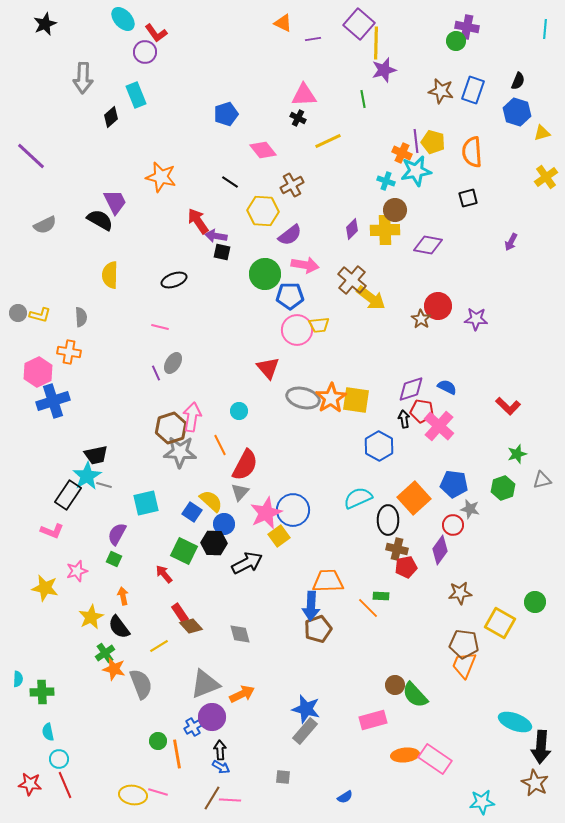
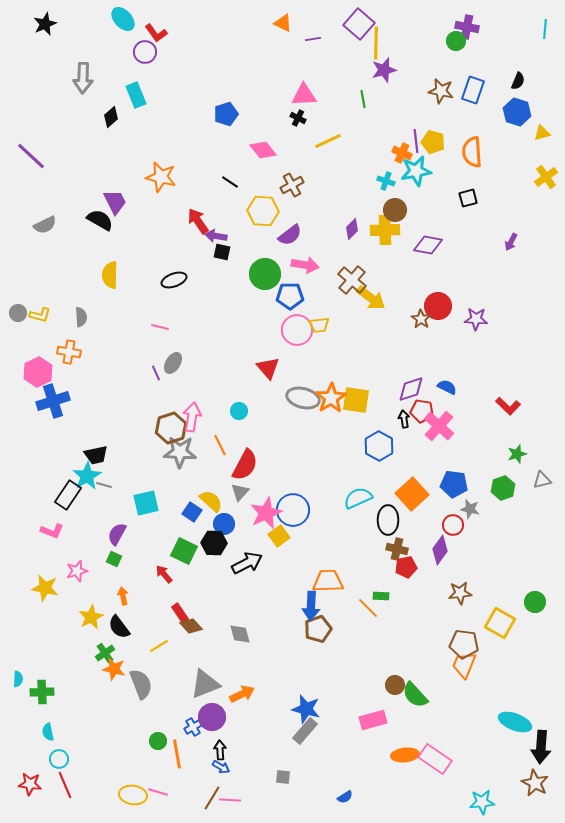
orange square at (414, 498): moved 2 px left, 4 px up
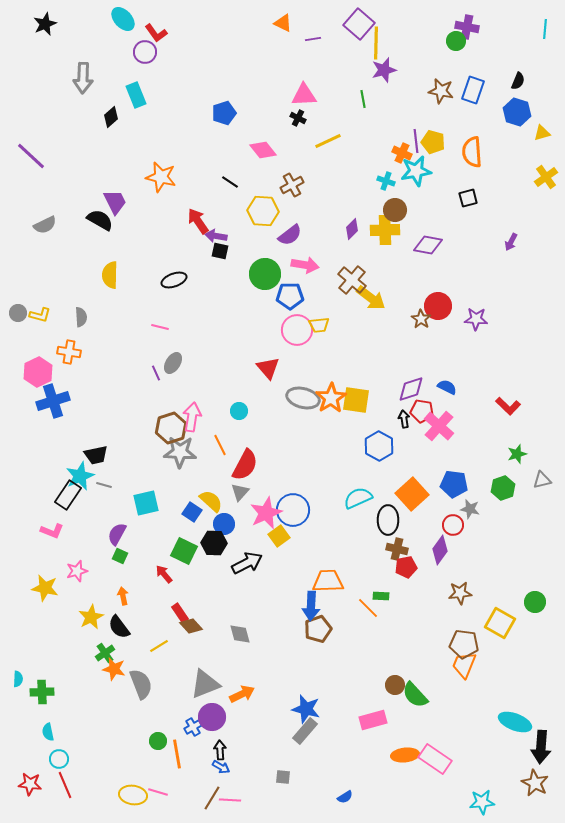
blue pentagon at (226, 114): moved 2 px left, 1 px up
black square at (222, 252): moved 2 px left, 1 px up
cyan star at (87, 476): moved 7 px left; rotated 8 degrees clockwise
green square at (114, 559): moved 6 px right, 3 px up
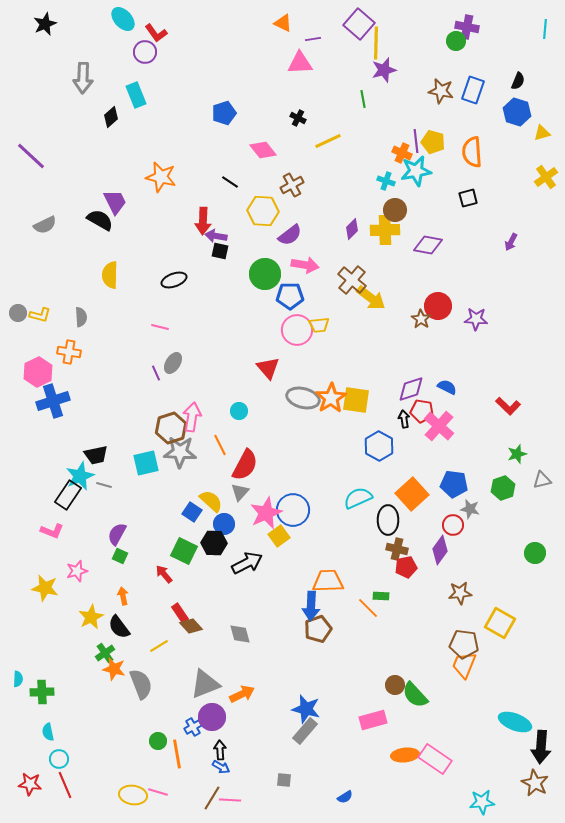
pink triangle at (304, 95): moved 4 px left, 32 px up
red arrow at (198, 221): moved 5 px right; rotated 144 degrees counterclockwise
cyan square at (146, 503): moved 40 px up
green circle at (535, 602): moved 49 px up
gray square at (283, 777): moved 1 px right, 3 px down
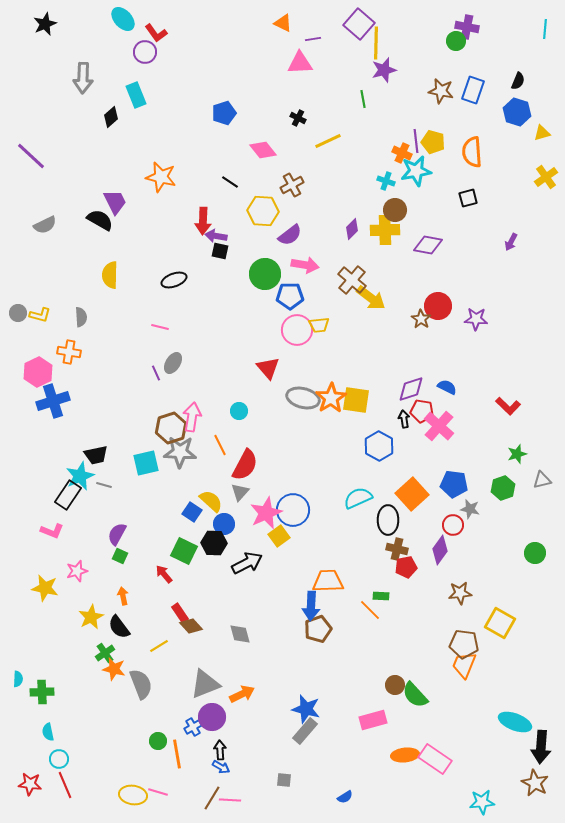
orange line at (368, 608): moved 2 px right, 2 px down
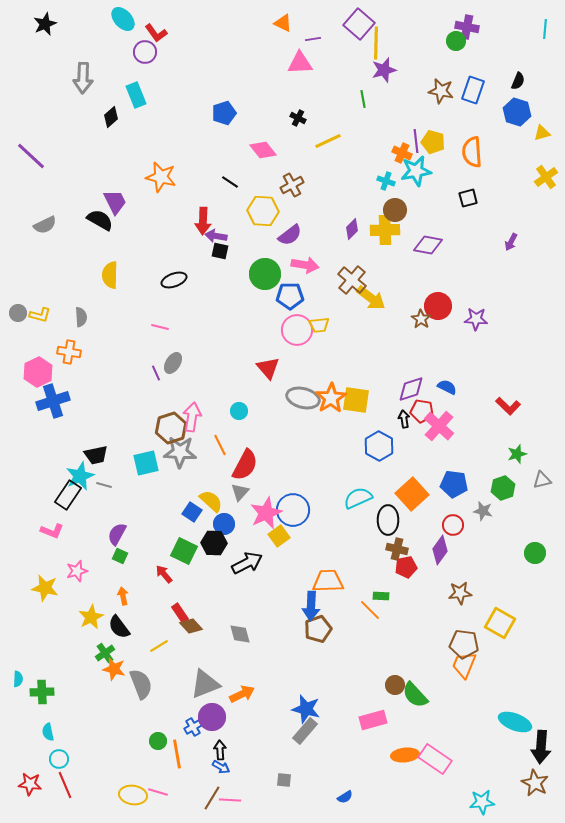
gray star at (470, 509): moved 13 px right, 2 px down
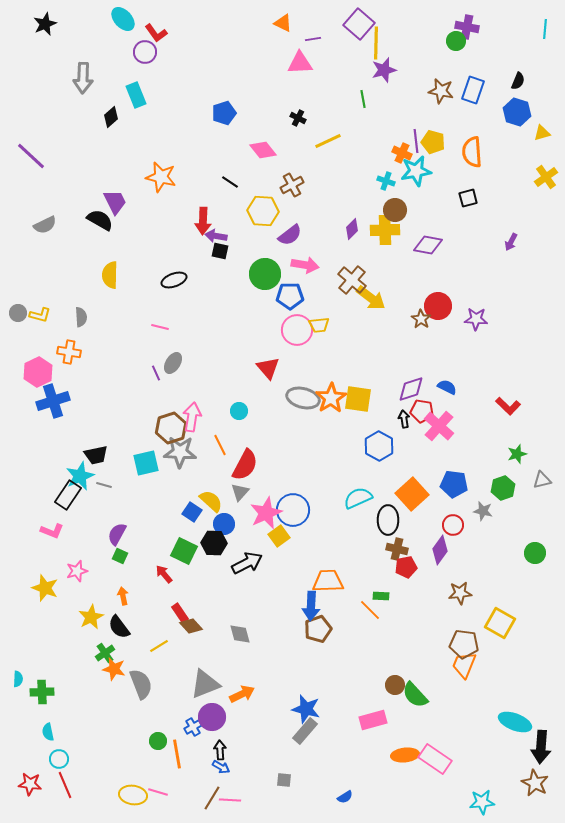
yellow square at (356, 400): moved 2 px right, 1 px up
yellow star at (45, 588): rotated 8 degrees clockwise
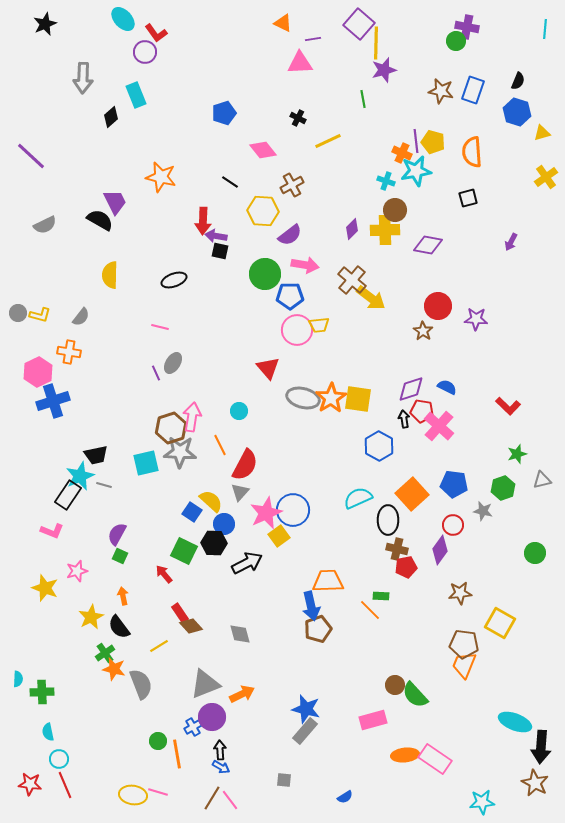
gray semicircle at (81, 317): rotated 42 degrees clockwise
brown star at (421, 319): moved 2 px right, 12 px down
blue arrow at (311, 606): rotated 16 degrees counterclockwise
pink line at (230, 800): rotated 50 degrees clockwise
